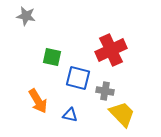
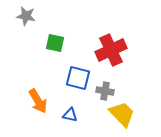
green square: moved 3 px right, 14 px up
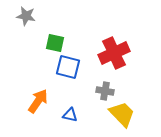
red cross: moved 3 px right, 3 px down
blue square: moved 10 px left, 11 px up
orange arrow: rotated 115 degrees counterclockwise
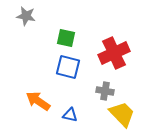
green square: moved 11 px right, 5 px up
orange arrow: rotated 90 degrees counterclockwise
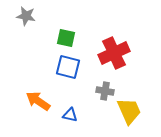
yellow trapezoid: moved 7 px right, 3 px up; rotated 20 degrees clockwise
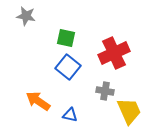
blue square: rotated 25 degrees clockwise
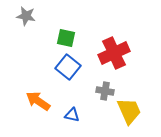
blue triangle: moved 2 px right
